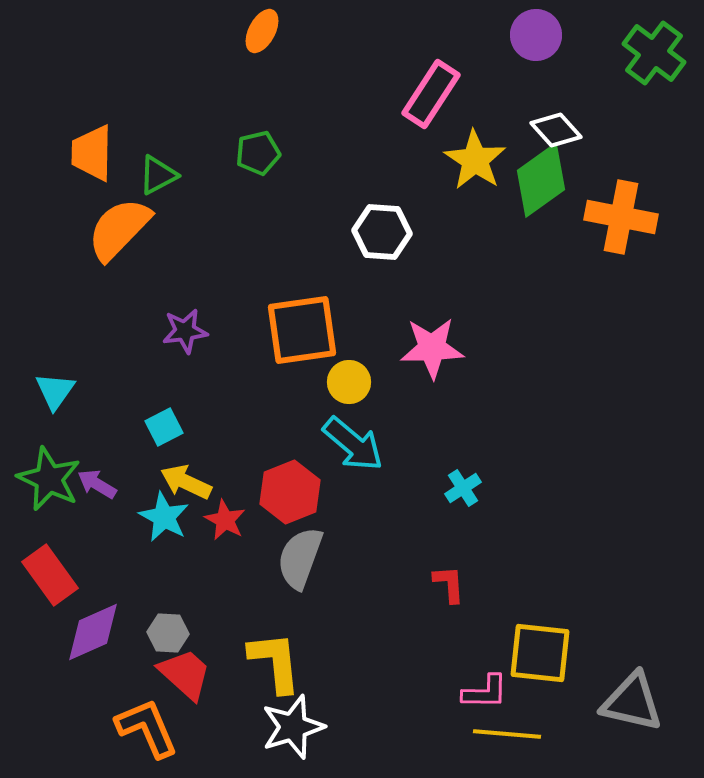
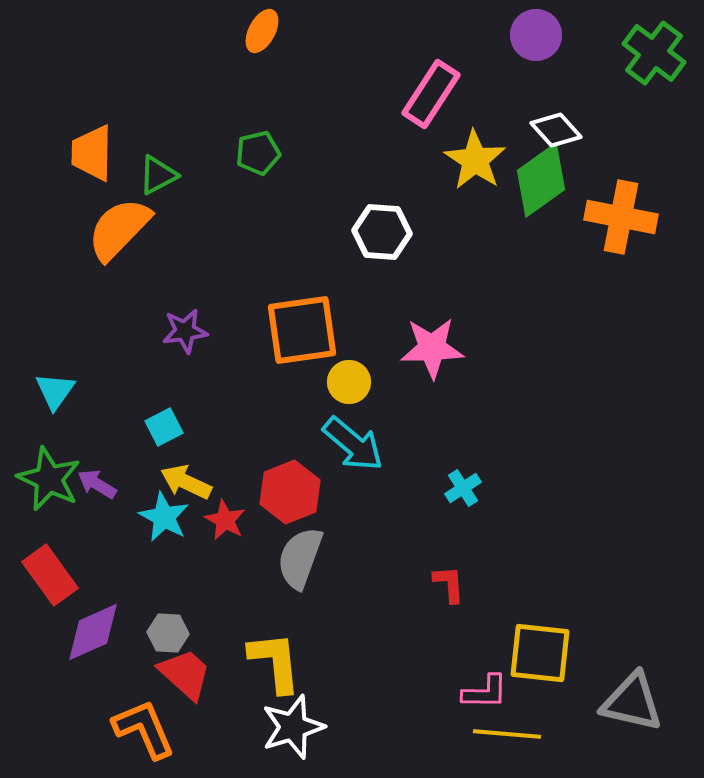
orange L-shape: moved 3 px left, 1 px down
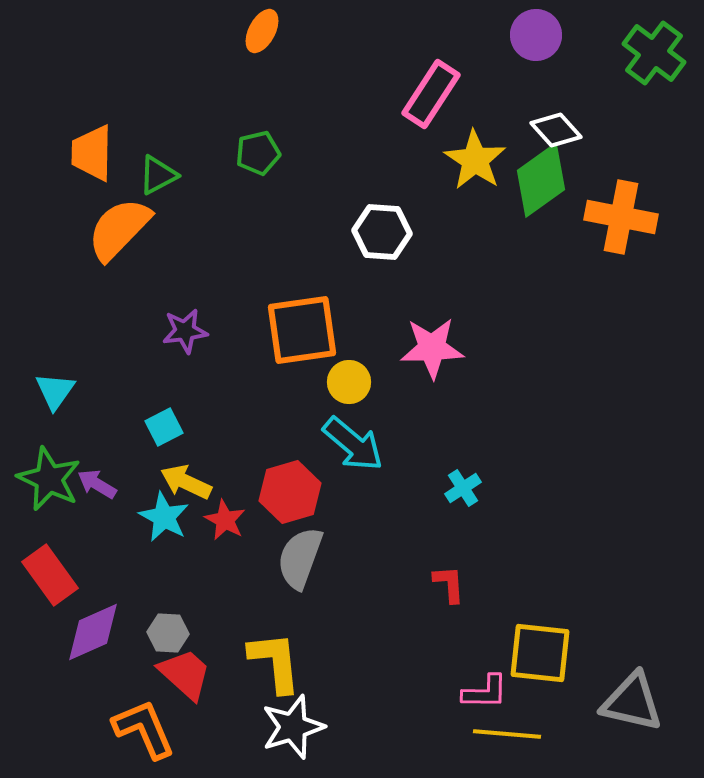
red hexagon: rotated 6 degrees clockwise
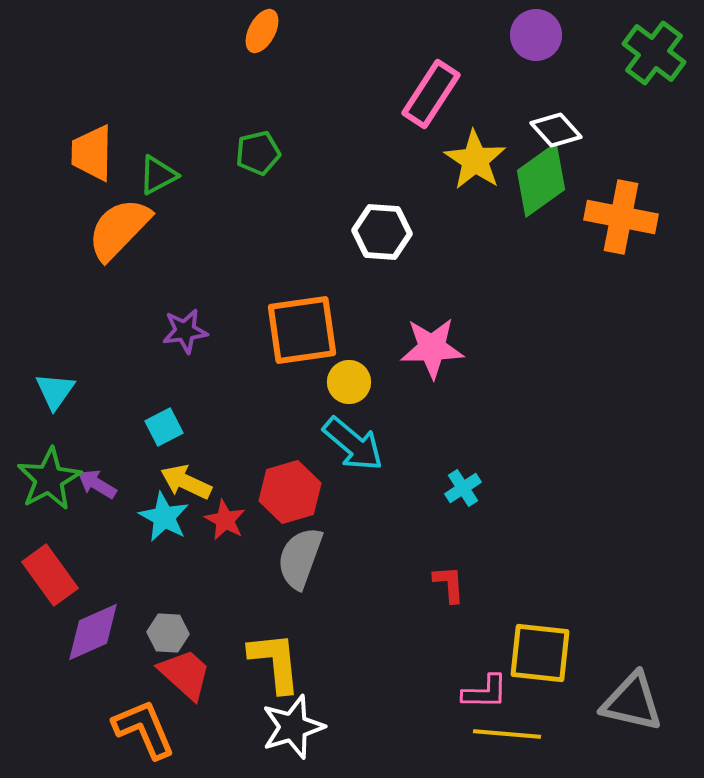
green star: rotated 18 degrees clockwise
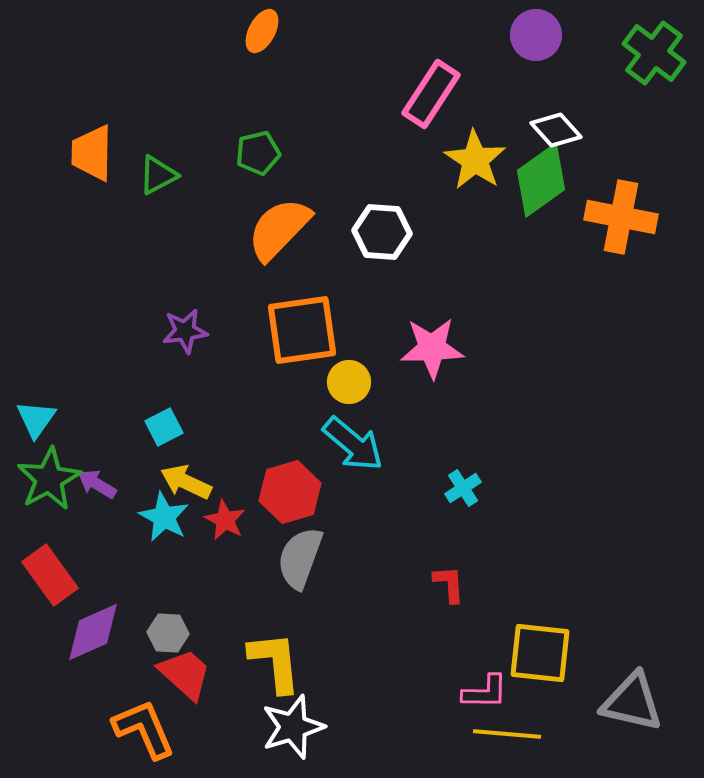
orange semicircle: moved 160 px right
cyan triangle: moved 19 px left, 28 px down
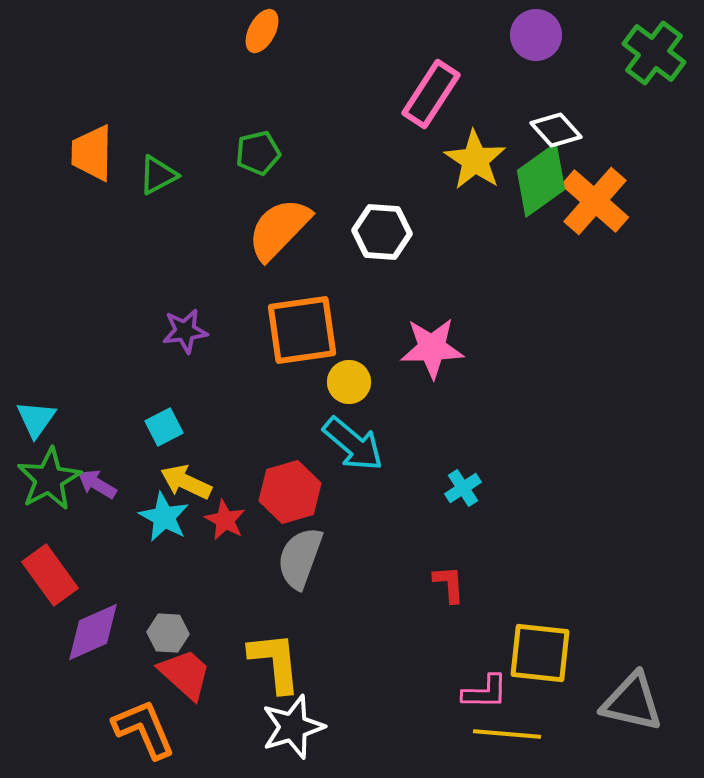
orange cross: moved 26 px left, 16 px up; rotated 30 degrees clockwise
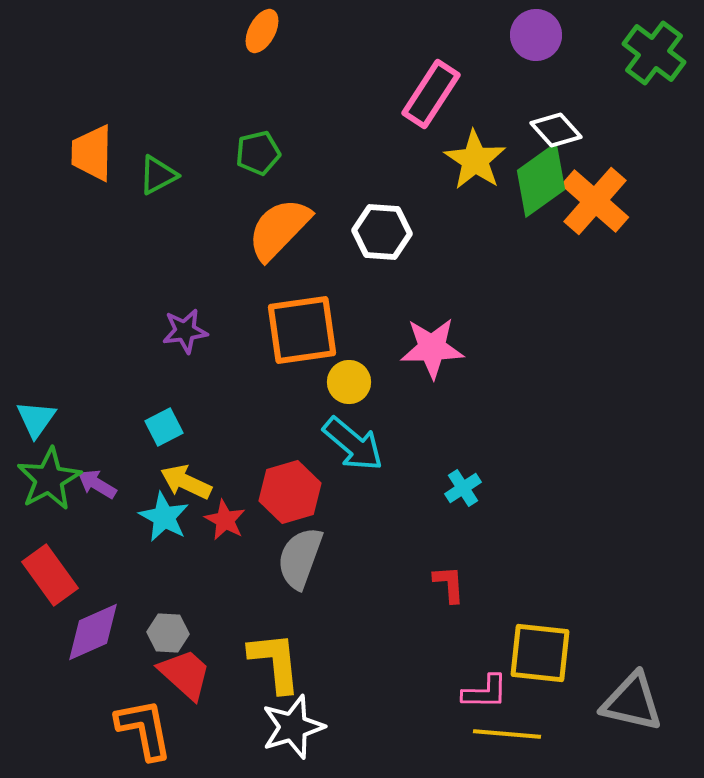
orange L-shape: rotated 12 degrees clockwise
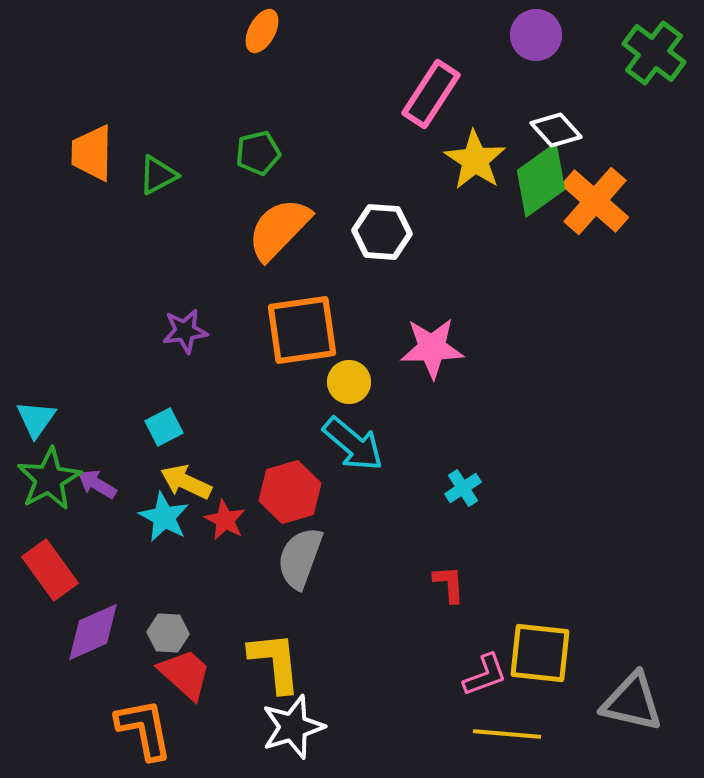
red rectangle: moved 5 px up
pink L-shape: moved 17 px up; rotated 21 degrees counterclockwise
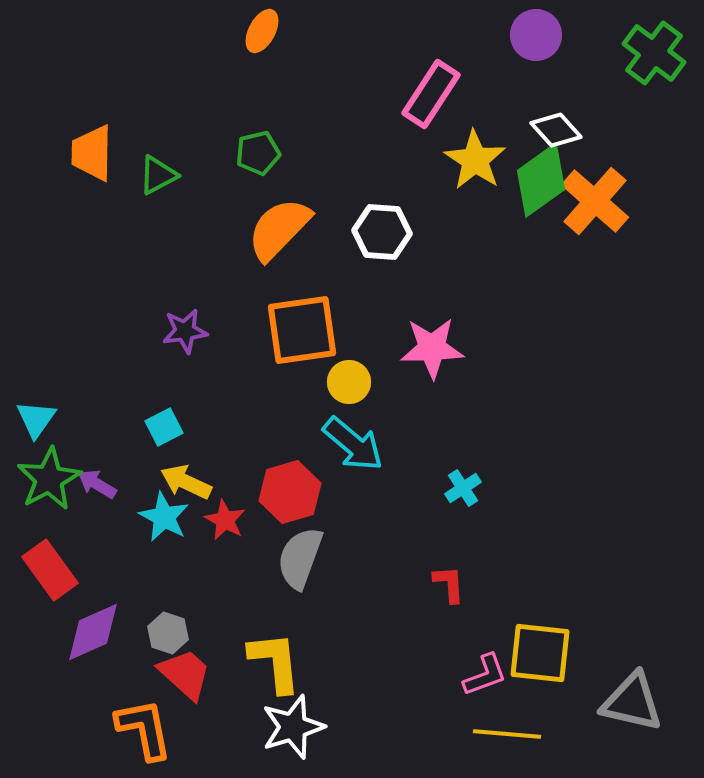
gray hexagon: rotated 15 degrees clockwise
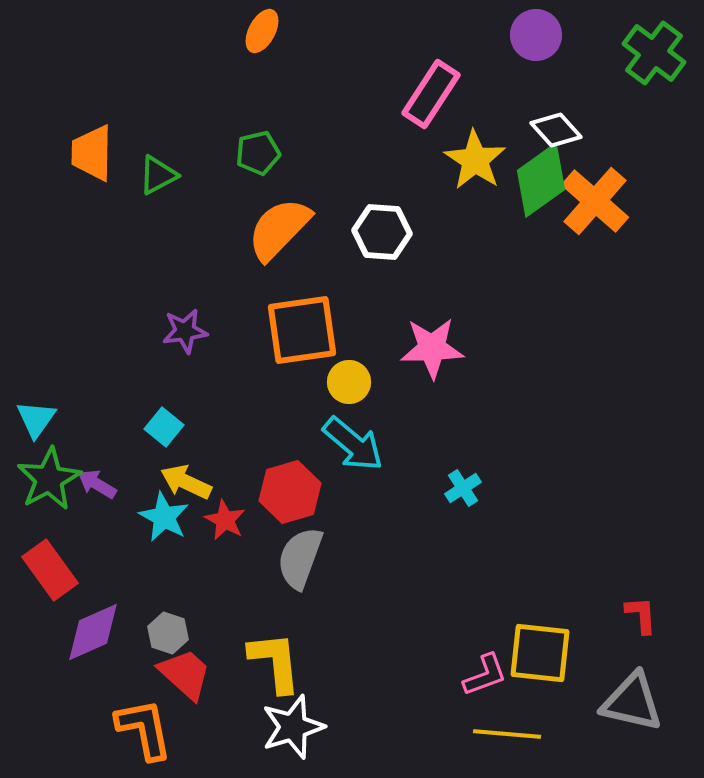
cyan square: rotated 24 degrees counterclockwise
red L-shape: moved 192 px right, 31 px down
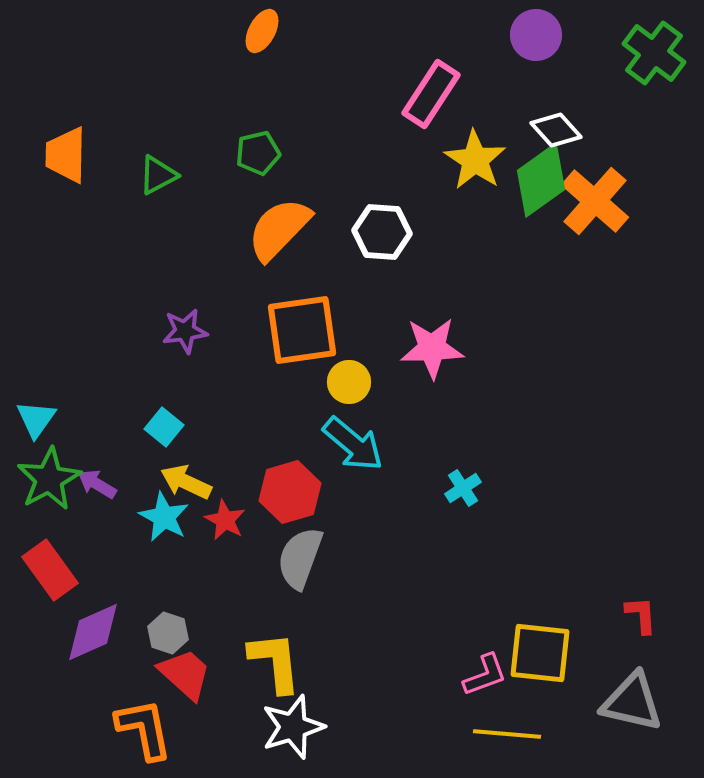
orange trapezoid: moved 26 px left, 2 px down
